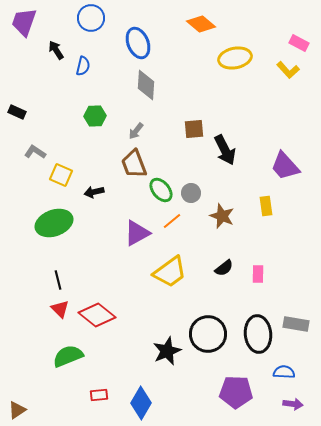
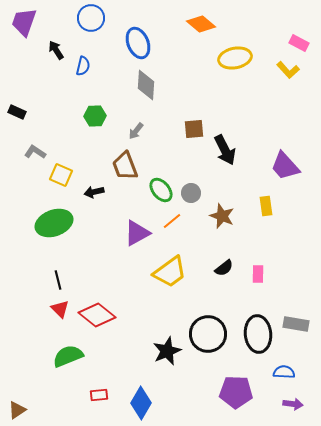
brown trapezoid at (134, 164): moved 9 px left, 2 px down
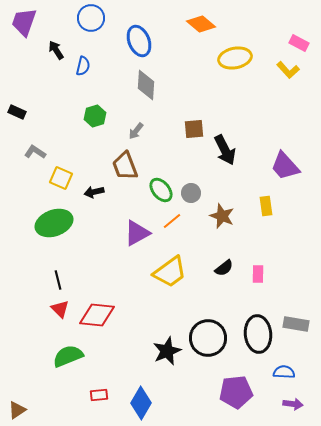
blue ellipse at (138, 43): moved 1 px right, 2 px up
green hexagon at (95, 116): rotated 15 degrees counterclockwise
yellow square at (61, 175): moved 3 px down
red diamond at (97, 315): rotated 33 degrees counterclockwise
black circle at (208, 334): moved 4 px down
purple pentagon at (236, 392): rotated 8 degrees counterclockwise
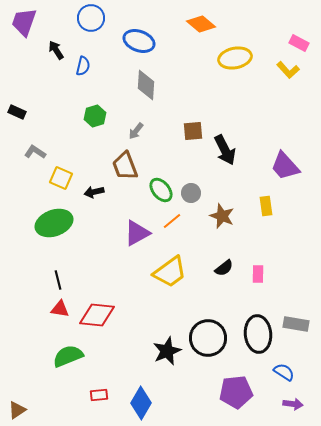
blue ellipse at (139, 41): rotated 48 degrees counterclockwise
brown square at (194, 129): moved 1 px left, 2 px down
red triangle at (60, 309): rotated 36 degrees counterclockwise
blue semicircle at (284, 372): rotated 30 degrees clockwise
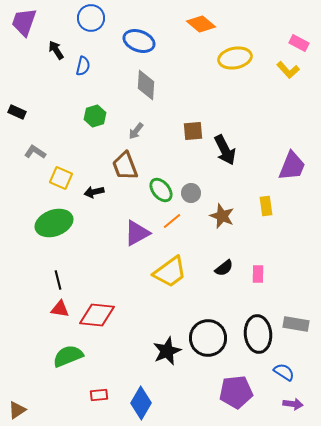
purple trapezoid at (285, 166): moved 7 px right; rotated 116 degrees counterclockwise
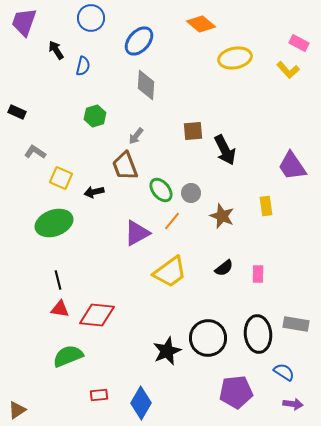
blue ellipse at (139, 41): rotated 68 degrees counterclockwise
gray arrow at (136, 131): moved 5 px down
purple trapezoid at (292, 166): rotated 124 degrees clockwise
orange line at (172, 221): rotated 12 degrees counterclockwise
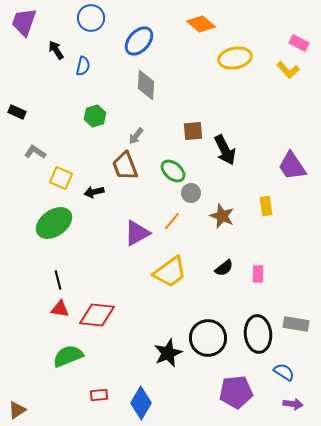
green ellipse at (161, 190): moved 12 px right, 19 px up; rotated 10 degrees counterclockwise
green ellipse at (54, 223): rotated 15 degrees counterclockwise
black star at (167, 351): moved 1 px right, 2 px down
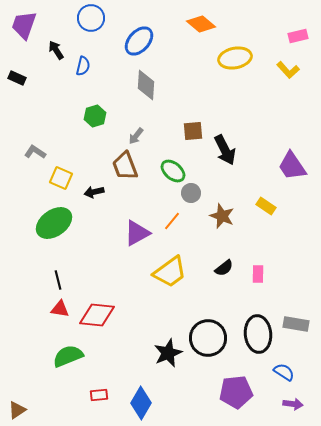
purple trapezoid at (24, 22): moved 3 px down
pink rectangle at (299, 43): moved 1 px left, 7 px up; rotated 42 degrees counterclockwise
black rectangle at (17, 112): moved 34 px up
yellow rectangle at (266, 206): rotated 48 degrees counterclockwise
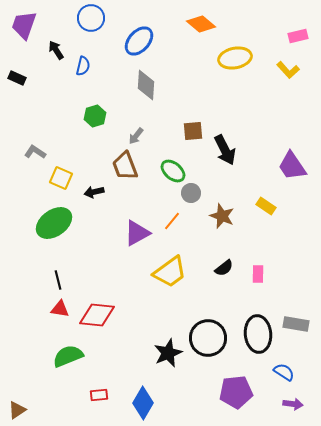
blue diamond at (141, 403): moved 2 px right
